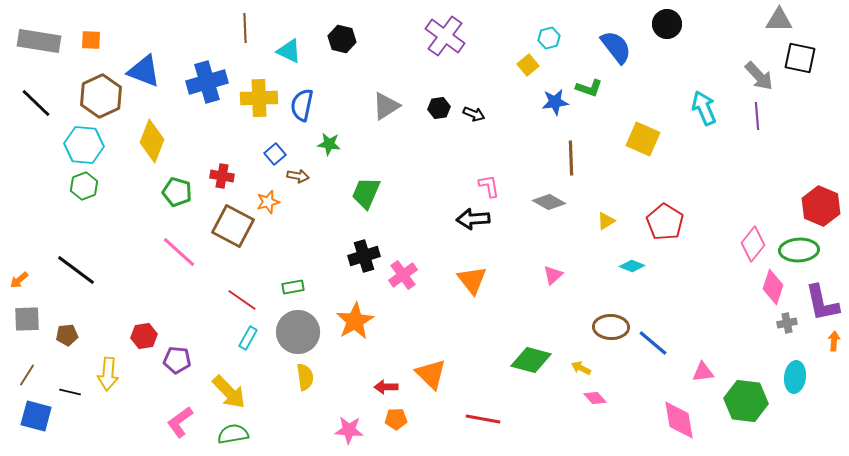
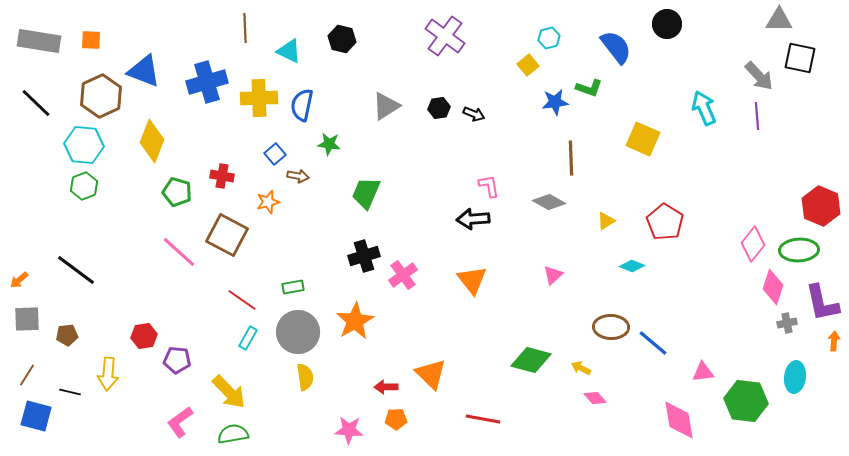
brown square at (233, 226): moved 6 px left, 9 px down
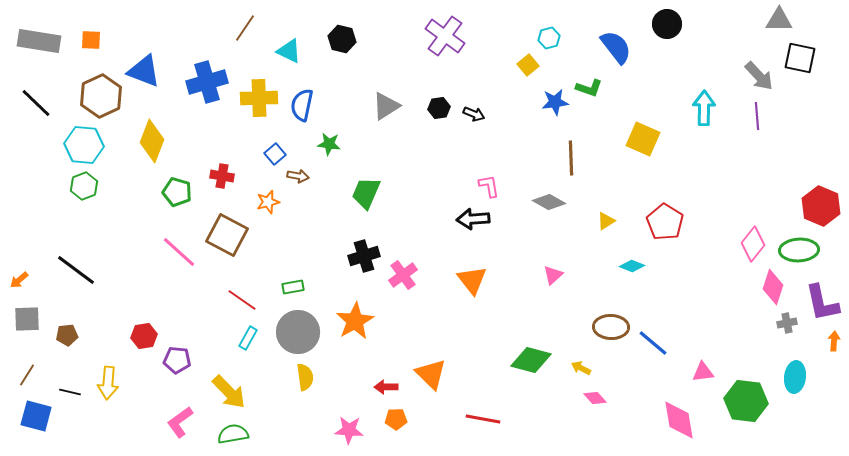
brown line at (245, 28): rotated 36 degrees clockwise
cyan arrow at (704, 108): rotated 24 degrees clockwise
yellow arrow at (108, 374): moved 9 px down
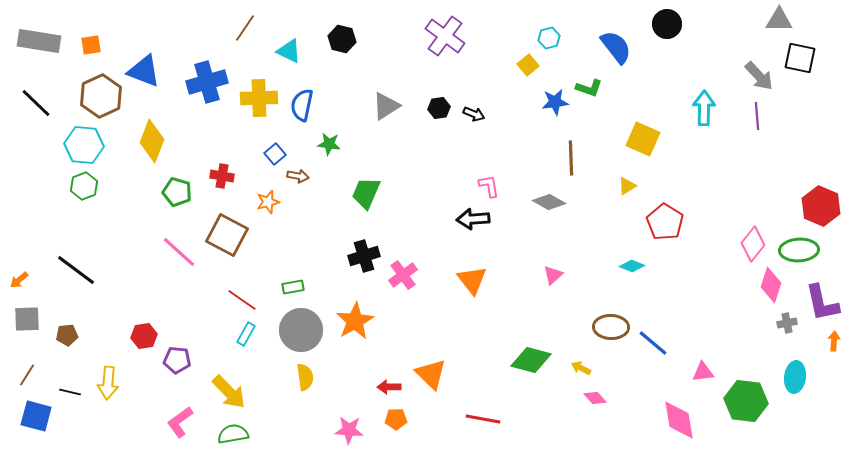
orange square at (91, 40): moved 5 px down; rotated 10 degrees counterclockwise
yellow triangle at (606, 221): moved 21 px right, 35 px up
pink diamond at (773, 287): moved 2 px left, 2 px up
gray circle at (298, 332): moved 3 px right, 2 px up
cyan rectangle at (248, 338): moved 2 px left, 4 px up
red arrow at (386, 387): moved 3 px right
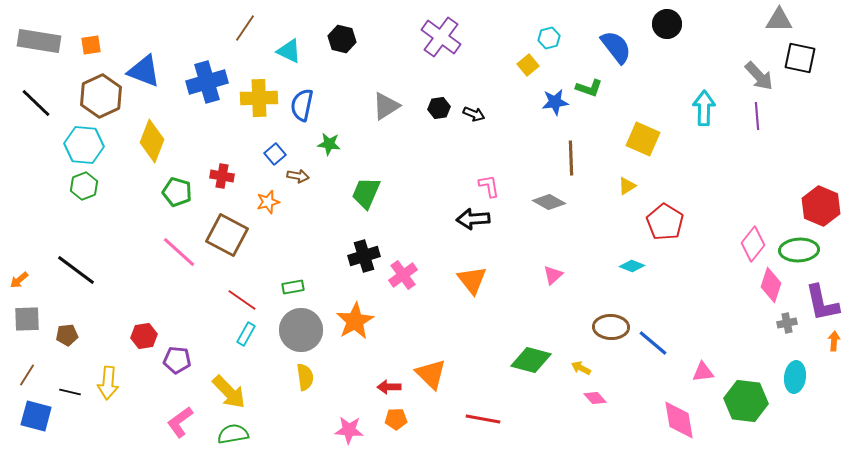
purple cross at (445, 36): moved 4 px left, 1 px down
